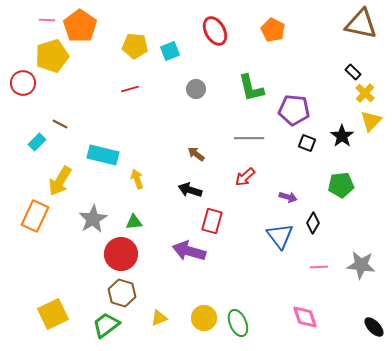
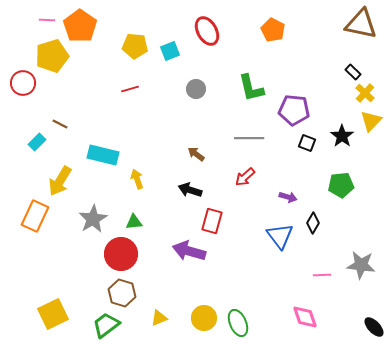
red ellipse at (215, 31): moved 8 px left
pink line at (319, 267): moved 3 px right, 8 px down
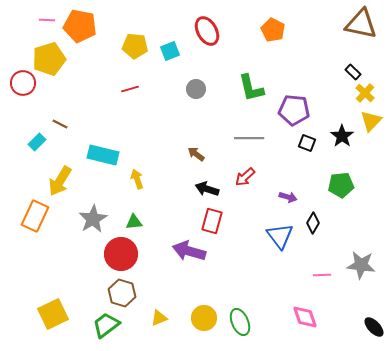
orange pentagon at (80, 26): rotated 24 degrees counterclockwise
yellow pentagon at (52, 56): moved 3 px left, 3 px down
black arrow at (190, 190): moved 17 px right, 1 px up
green ellipse at (238, 323): moved 2 px right, 1 px up
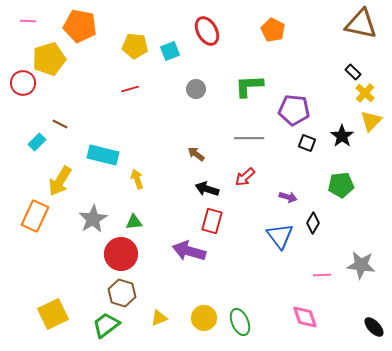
pink line at (47, 20): moved 19 px left, 1 px down
green L-shape at (251, 88): moved 2 px left, 2 px up; rotated 100 degrees clockwise
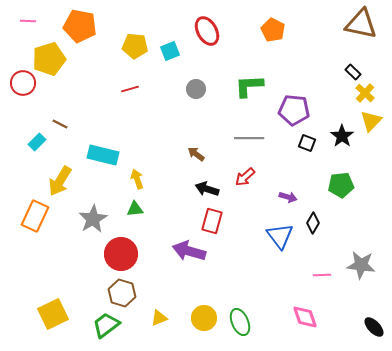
green triangle at (134, 222): moved 1 px right, 13 px up
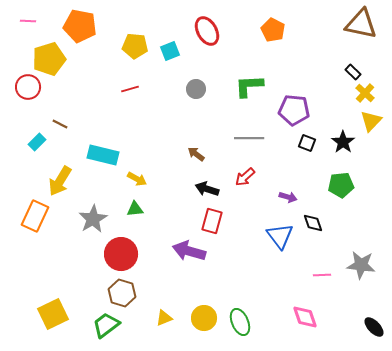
red circle at (23, 83): moved 5 px right, 4 px down
black star at (342, 136): moved 1 px right, 6 px down
yellow arrow at (137, 179): rotated 138 degrees clockwise
black diamond at (313, 223): rotated 50 degrees counterclockwise
yellow triangle at (159, 318): moved 5 px right
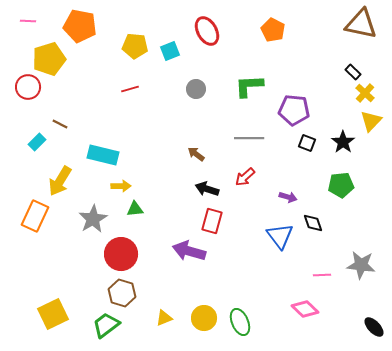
yellow arrow at (137, 179): moved 16 px left, 7 px down; rotated 30 degrees counterclockwise
pink diamond at (305, 317): moved 8 px up; rotated 28 degrees counterclockwise
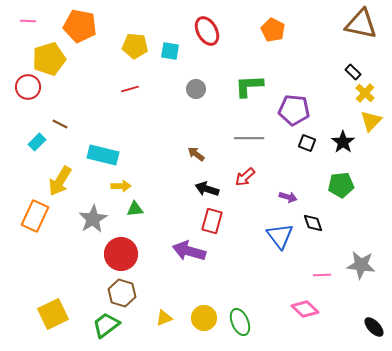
cyan square at (170, 51): rotated 30 degrees clockwise
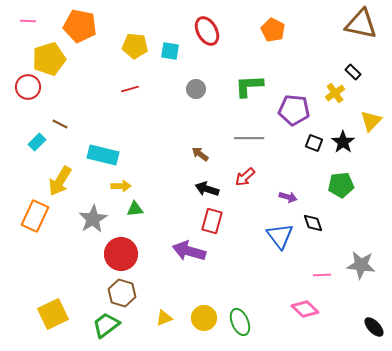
yellow cross at (365, 93): moved 30 px left; rotated 12 degrees clockwise
black square at (307, 143): moved 7 px right
brown arrow at (196, 154): moved 4 px right
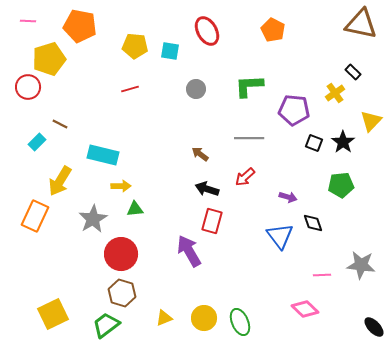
purple arrow at (189, 251): rotated 44 degrees clockwise
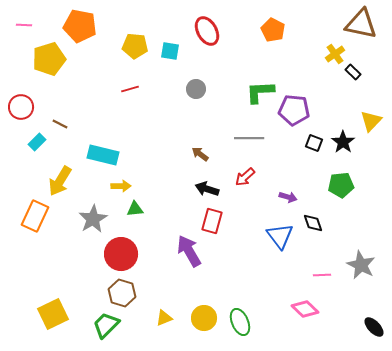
pink line at (28, 21): moved 4 px left, 4 px down
green L-shape at (249, 86): moved 11 px right, 6 px down
red circle at (28, 87): moved 7 px left, 20 px down
yellow cross at (335, 93): moved 39 px up
gray star at (361, 265): rotated 20 degrees clockwise
green trapezoid at (106, 325): rotated 8 degrees counterclockwise
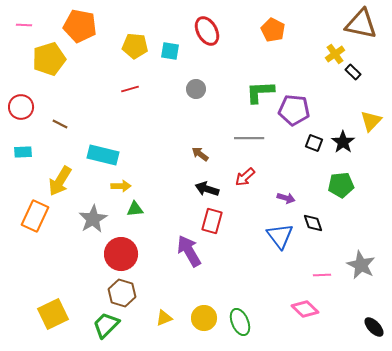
cyan rectangle at (37, 142): moved 14 px left, 10 px down; rotated 42 degrees clockwise
purple arrow at (288, 197): moved 2 px left, 1 px down
